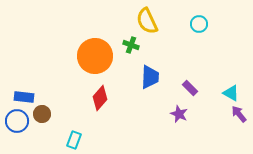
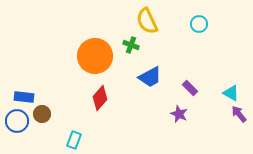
blue trapezoid: rotated 60 degrees clockwise
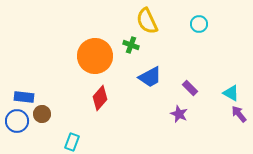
cyan rectangle: moved 2 px left, 2 px down
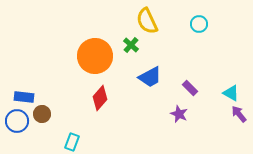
green cross: rotated 21 degrees clockwise
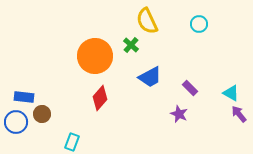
blue circle: moved 1 px left, 1 px down
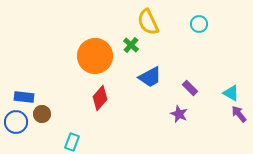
yellow semicircle: moved 1 px right, 1 px down
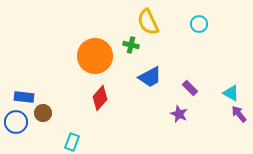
green cross: rotated 28 degrees counterclockwise
brown circle: moved 1 px right, 1 px up
